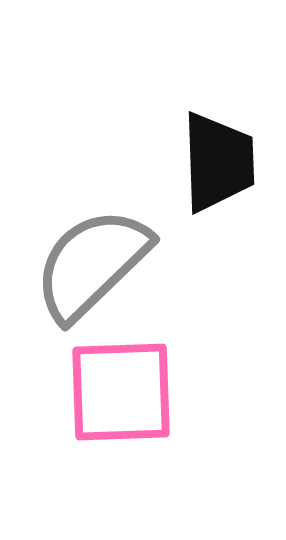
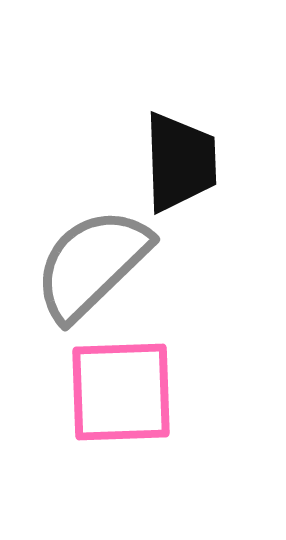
black trapezoid: moved 38 px left
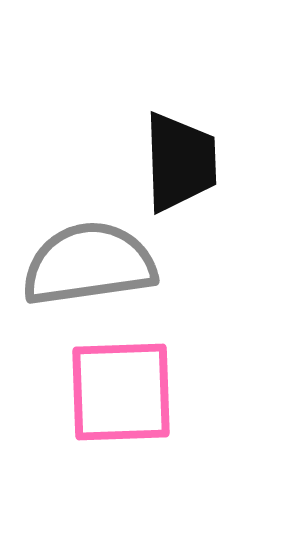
gray semicircle: moved 3 px left; rotated 36 degrees clockwise
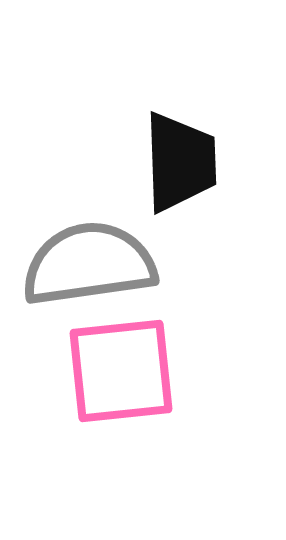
pink square: moved 21 px up; rotated 4 degrees counterclockwise
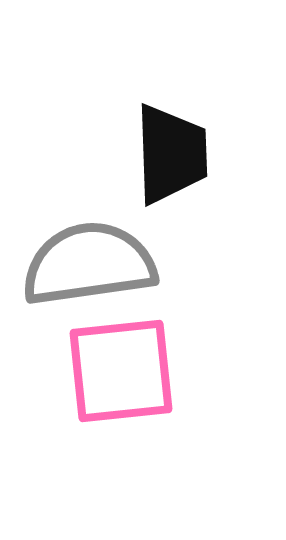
black trapezoid: moved 9 px left, 8 px up
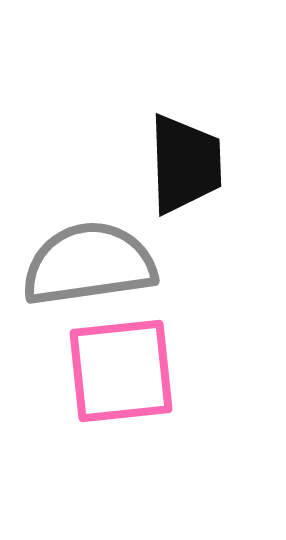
black trapezoid: moved 14 px right, 10 px down
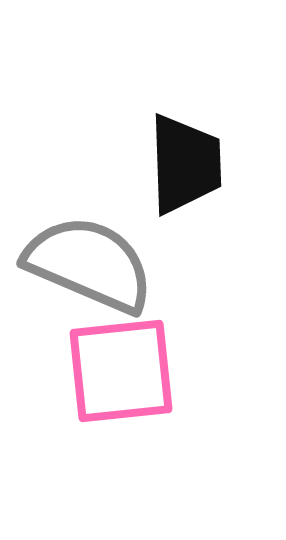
gray semicircle: rotated 31 degrees clockwise
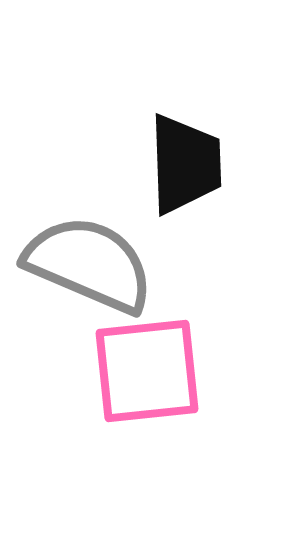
pink square: moved 26 px right
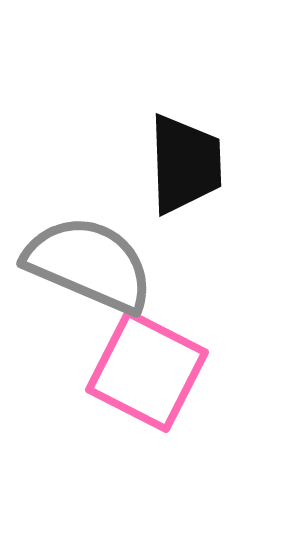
pink square: rotated 33 degrees clockwise
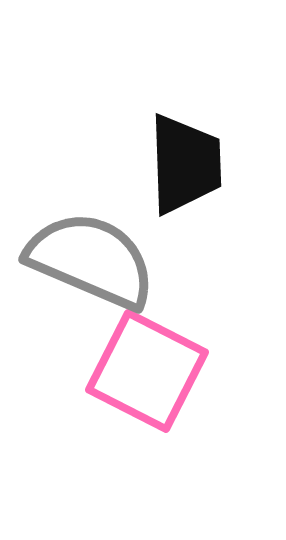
gray semicircle: moved 2 px right, 4 px up
